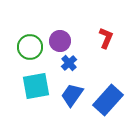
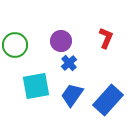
purple circle: moved 1 px right
green circle: moved 15 px left, 2 px up
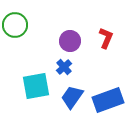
purple circle: moved 9 px right
green circle: moved 20 px up
blue cross: moved 5 px left, 4 px down
blue trapezoid: moved 2 px down
blue rectangle: rotated 28 degrees clockwise
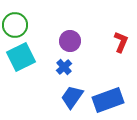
red L-shape: moved 15 px right, 4 px down
cyan square: moved 15 px left, 29 px up; rotated 16 degrees counterclockwise
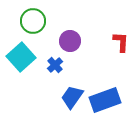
green circle: moved 18 px right, 4 px up
red L-shape: rotated 20 degrees counterclockwise
cyan square: rotated 16 degrees counterclockwise
blue cross: moved 9 px left, 2 px up
blue rectangle: moved 3 px left
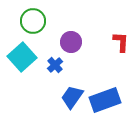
purple circle: moved 1 px right, 1 px down
cyan square: moved 1 px right
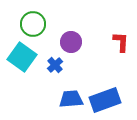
green circle: moved 3 px down
cyan square: rotated 12 degrees counterclockwise
blue trapezoid: moved 1 px left, 2 px down; rotated 50 degrees clockwise
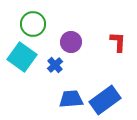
red L-shape: moved 3 px left
blue rectangle: rotated 16 degrees counterclockwise
